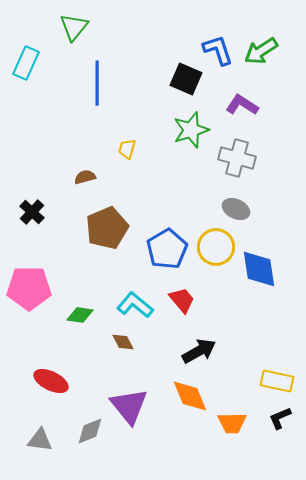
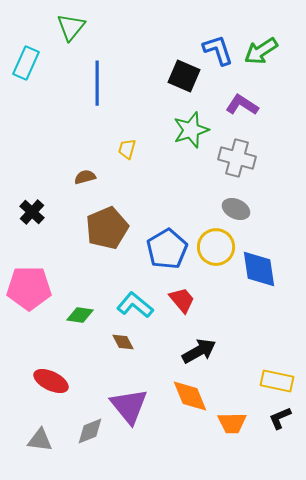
green triangle: moved 3 px left
black square: moved 2 px left, 3 px up
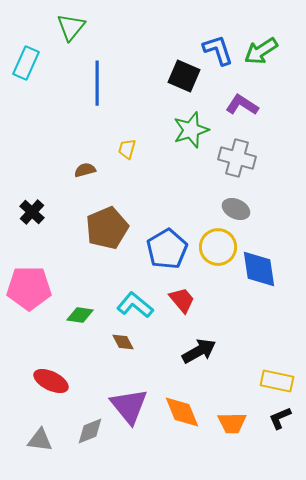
brown semicircle: moved 7 px up
yellow circle: moved 2 px right
orange diamond: moved 8 px left, 16 px down
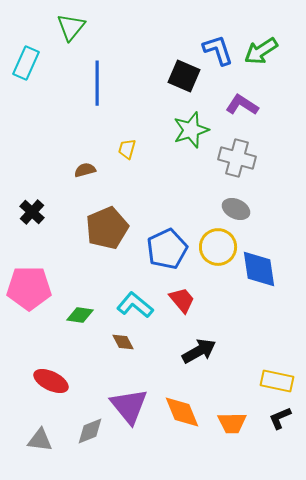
blue pentagon: rotated 6 degrees clockwise
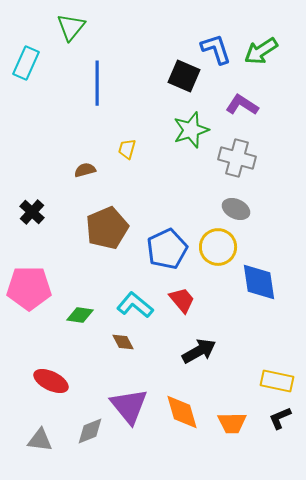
blue L-shape: moved 2 px left, 1 px up
blue diamond: moved 13 px down
orange diamond: rotated 6 degrees clockwise
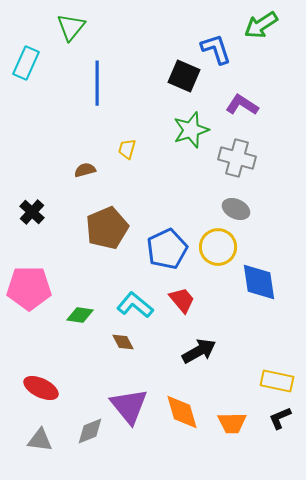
green arrow: moved 26 px up
red ellipse: moved 10 px left, 7 px down
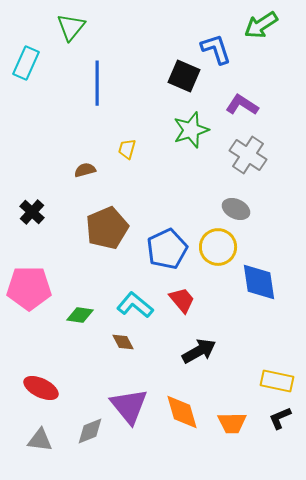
gray cross: moved 11 px right, 3 px up; rotated 18 degrees clockwise
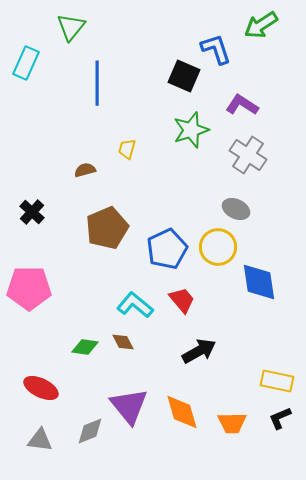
green diamond: moved 5 px right, 32 px down
